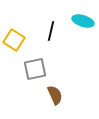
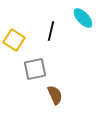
cyan ellipse: moved 3 px up; rotated 30 degrees clockwise
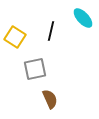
yellow square: moved 1 px right, 3 px up
brown semicircle: moved 5 px left, 4 px down
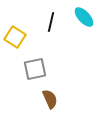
cyan ellipse: moved 1 px right, 1 px up
black line: moved 9 px up
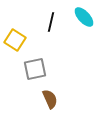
yellow square: moved 3 px down
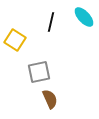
gray square: moved 4 px right, 3 px down
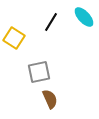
black line: rotated 18 degrees clockwise
yellow square: moved 1 px left, 2 px up
